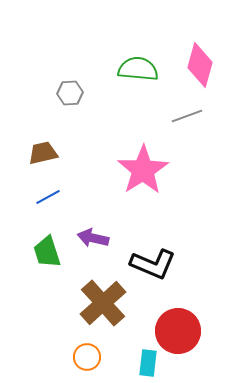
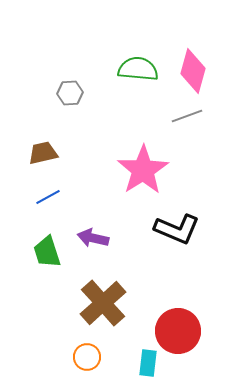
pink diamond: moved 7 px left, 6 px down
black L-shape: moved 24 px right, 35 px up
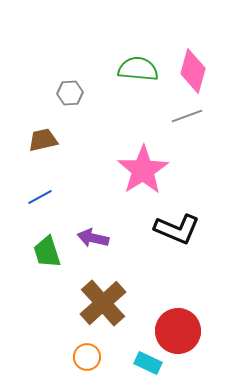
brown trapezoid: moved 13 px up
blue line: moved 8 px left
cyan rectangle: rotated 72 degrees counterclockwise
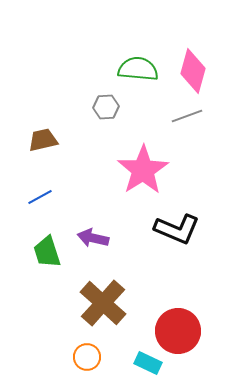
gray hexagon: moved 36 px right, 14 px down
brown cross: rotated 6 degrees counterclockwise
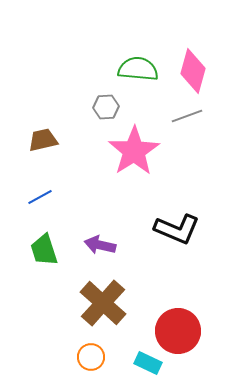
pink star: moved 9 px left, 19 px up
purple arrow: moved 7 px right, 7 px down
green trapezoid: moved 3 px left, 2 px up
orange circle: moved 4 px right
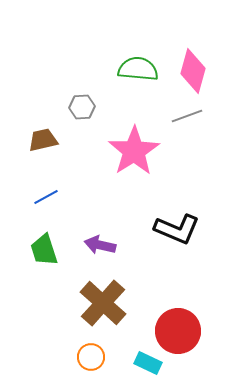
gray hexagon: moved 24 px left
blue line: moved 6 px right
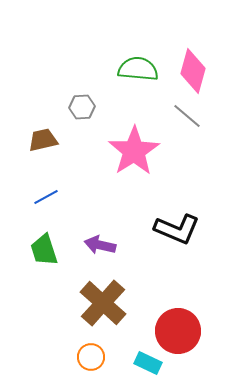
gray line: rotated 60 degrees clockwise
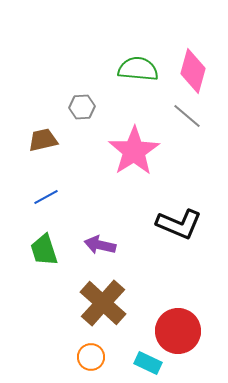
black L-shape: moved 2 px right, 5 px up
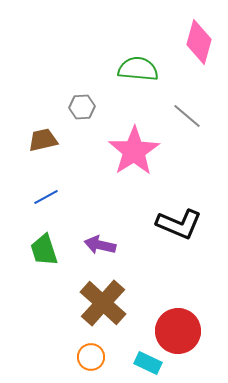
pink diamond: moved 6 px right, 29 px up
